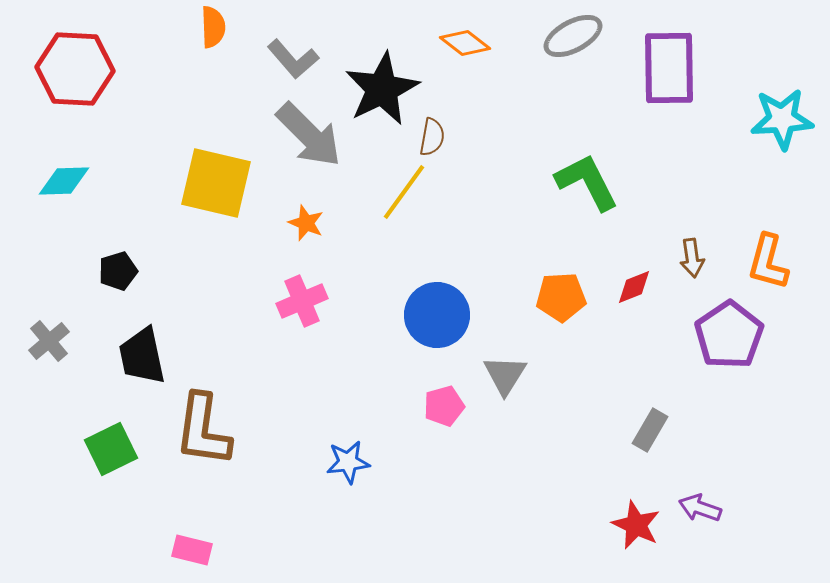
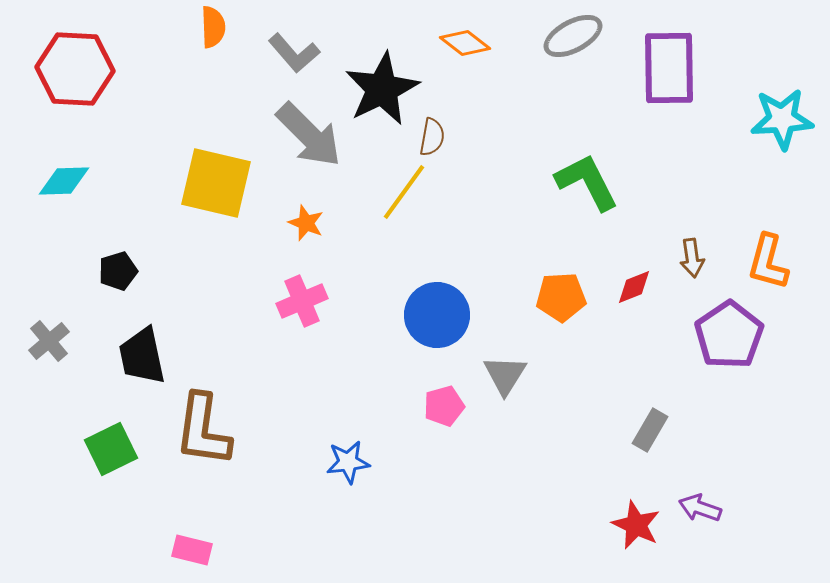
gray L-shape: moved 1 px right, 6 px up
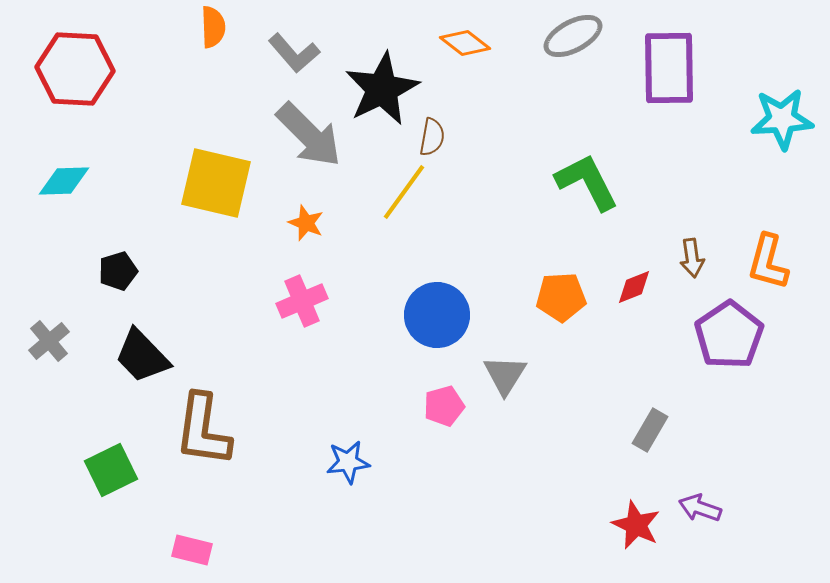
black trapezoid: rotated 32 degrees counterclockwise
green square: moved 21 px down
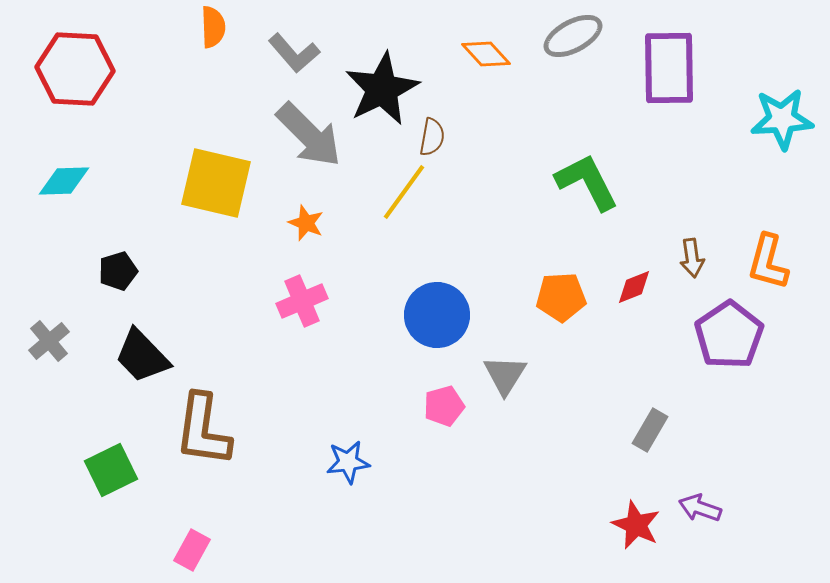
orange diamond: moved 21 px right, 11 px down; rotated 9 degrees clockwise
pink rectangle: rotated 75 degrees counterclockwise
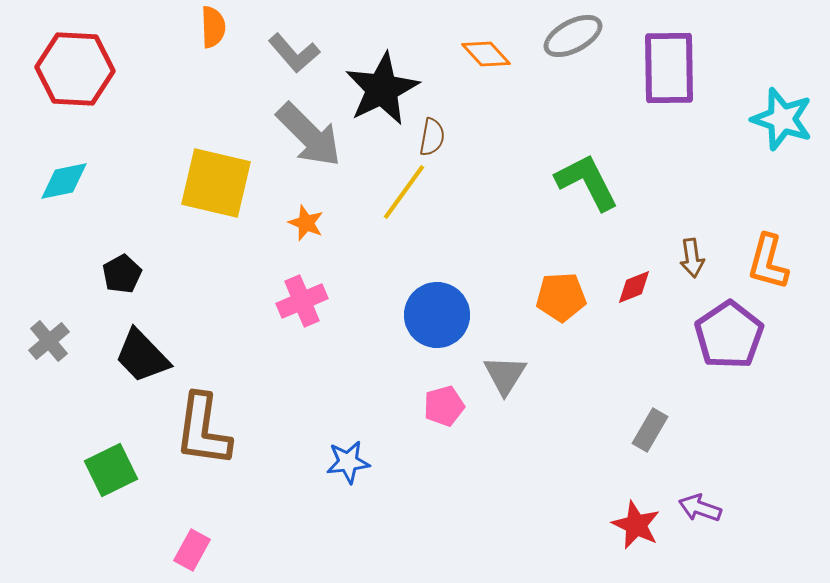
cyan star: rotated 22 degrees clockwise
cyan diamond: rotated 10 degrees counterclockwise
black pentagon: moved 4 px right, 3 px down; rotated 12 degrees counterclockwise
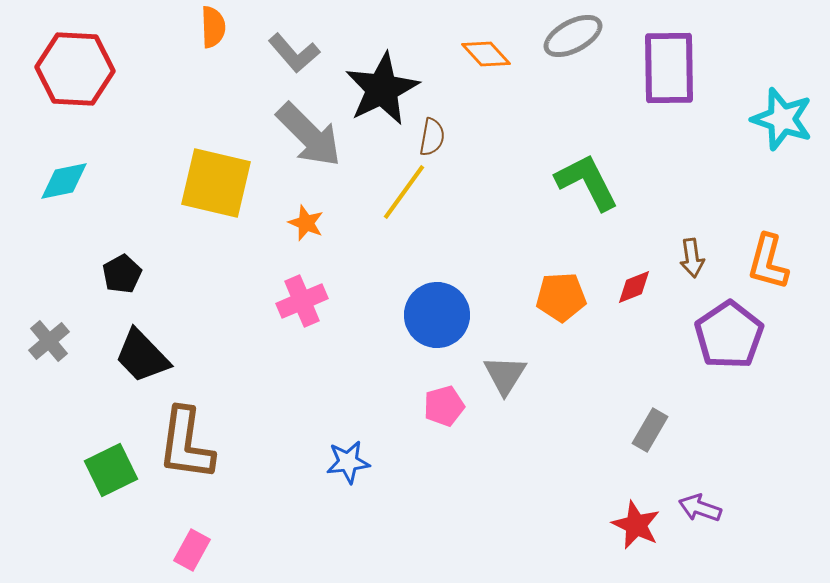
brown L-shape: moved 17 px left, 14 px down
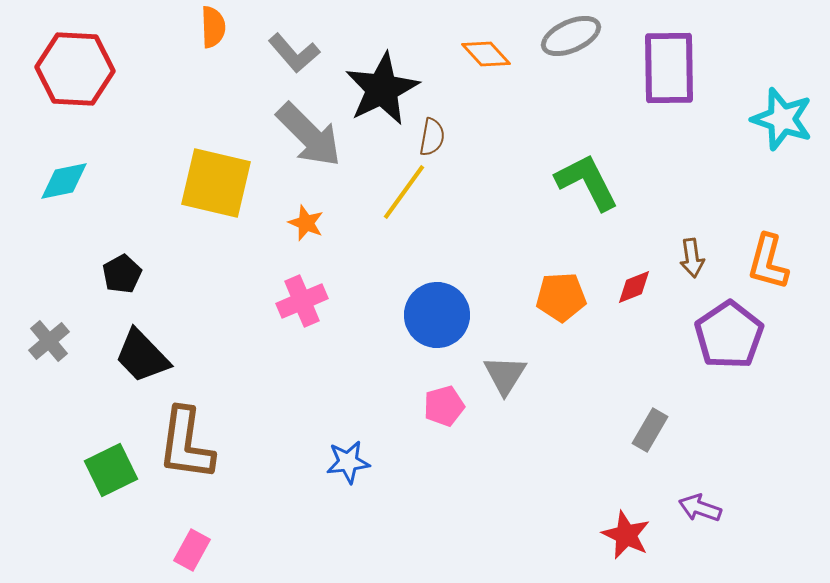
gray ellipse: moved 2 px left; rotated 4 degrees clockwise
red star: moved 10 px left, 10 px down
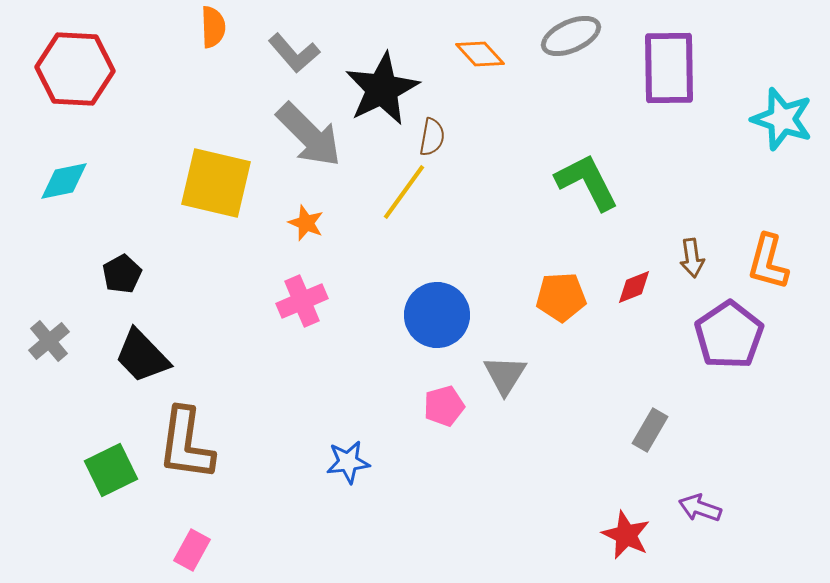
orange diamond: moved 6 px left
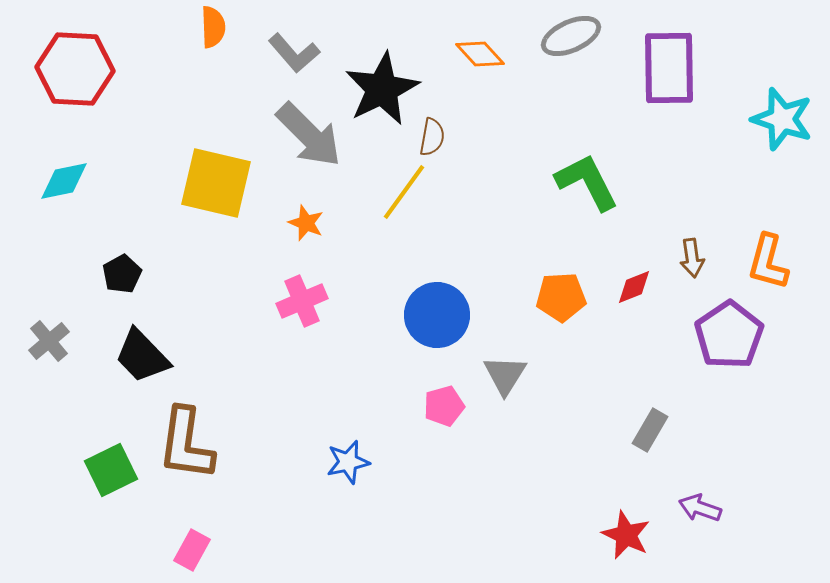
blue star: rotated 6 degrees counterclockwise
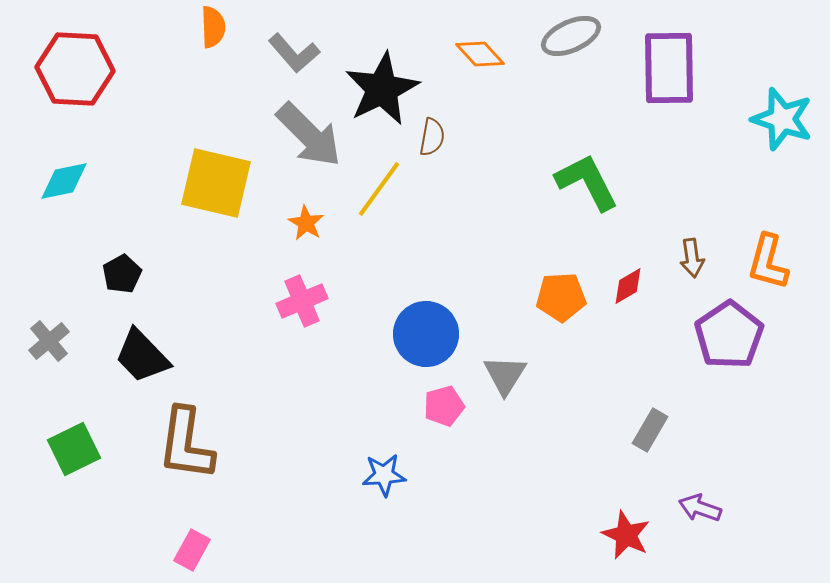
yellow line: moved 25 px left, 3 px up
orange star: rotated 9 degrees clockwise
red diamond: moved 6 px left, 1 px up; rotated 9 degrees counterclockwise
blue circle: moved 11 px left, 19 px down
blue star: moved 36 px right, 13 px down; rotated 9 degrees clockwise
green square: moved 37 px left, 21 px up
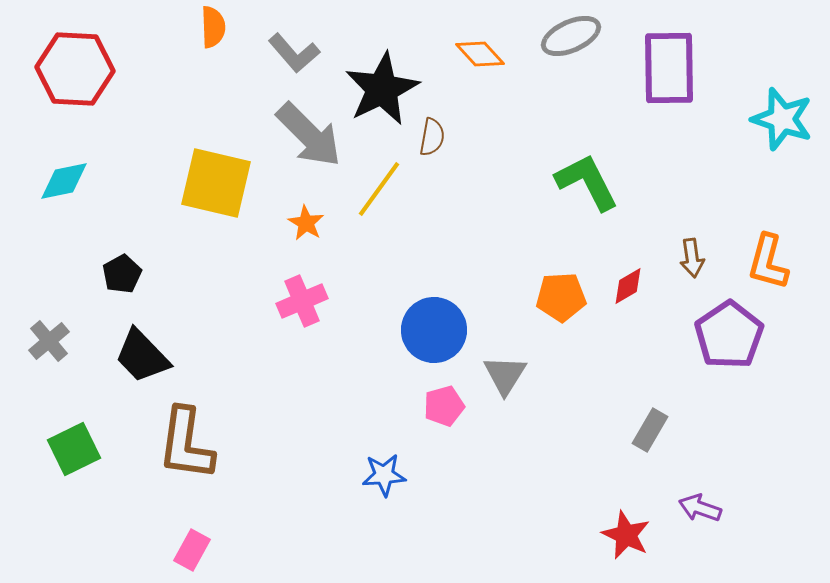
blue circle: moved 8 px right, 4 px up
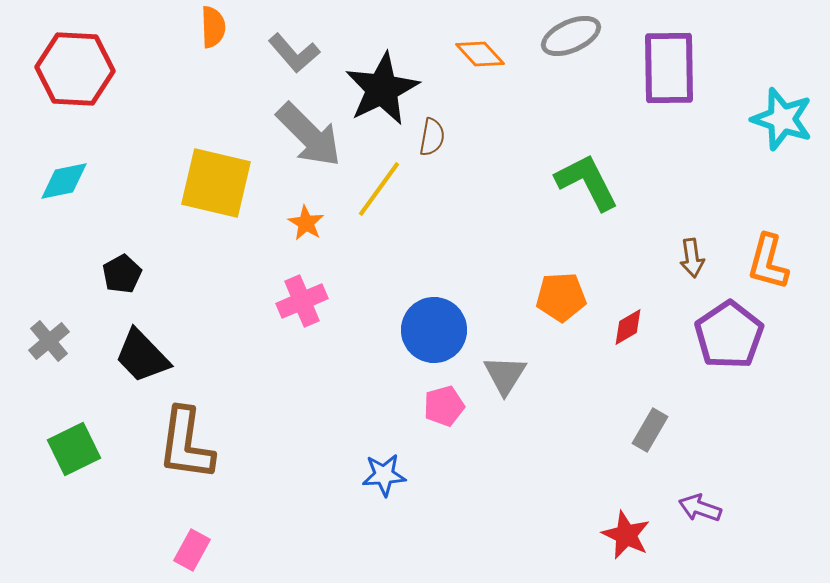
red diamond: moved 41 px down
